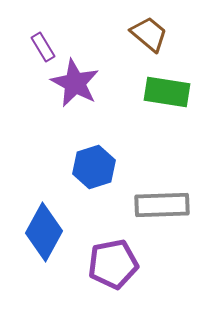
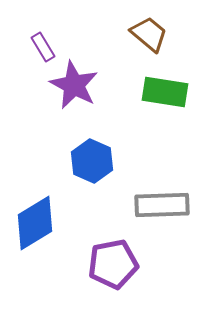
purple star: moved 1 px left, 2 px down
green rectangle: moved 2 px left
blue hexagon: moved 2 px left, 6 px up; rotated 18 degrees counterclockwise
blue diamond: moved 9 px left, 9 px up; rotated 30 degrees clockwise
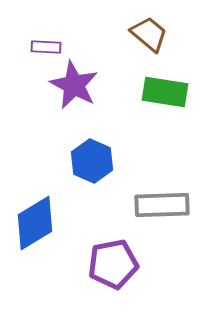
purple rectangle: moved 3 px right; rotated 56 degrees counterclockwise
